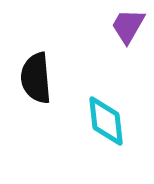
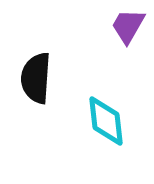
black semicircle: rotated 9 degrees clockwise
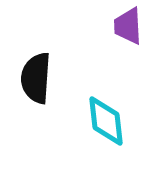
purple trapezoid: rotated 33 degrees counterclockwise
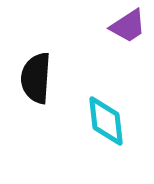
purple trapezoid: rotated 120 degrees counterclockwise
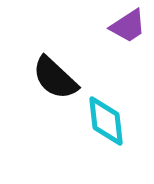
black semicircle: moved 19 px right; rotated 51 degrees counterclockwise
